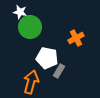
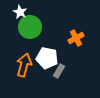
white star: rotated 16 degrees clockwise
orange arrow: moved 7 px left, 17 px up
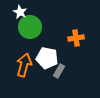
orange cross: rotated 21 degrees clockwise
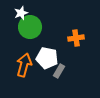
white star: moved 1 px right, 1 px down; rotated 24 degrees clockwise
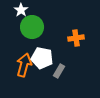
white star: moved 3 px up; rotated 16 degrees counterclockwise
green circle: moved 2 px right
white pentagon: moved 5 px left
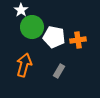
orange cross: moved 2 px right, 2 px down
white pentagon: moved 12 px right, 21 px up
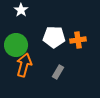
green circle: moved 16 px left, 18 px down
white pentagon: rotated 10 degrees counterclockwise
gray rectangle: moved 1 px left, 1 px down
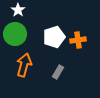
white star: moved 3 px left
white pentagon: rotated 20 degrees counterclockwise
green circle: moved 1 px left, 11 px up
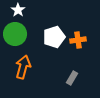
orange arrow: moved 1 px left, 2 px down
gray rectangle: moved 14 px right, 6 px down
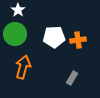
white pentagon: rotated 15 degrees clockwise
